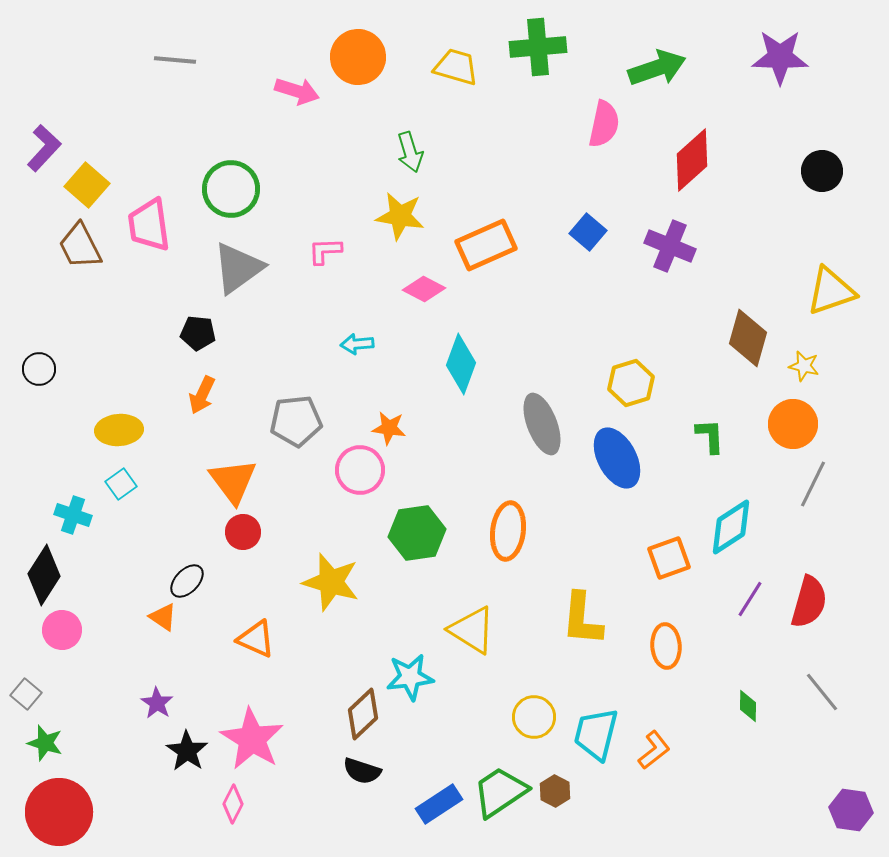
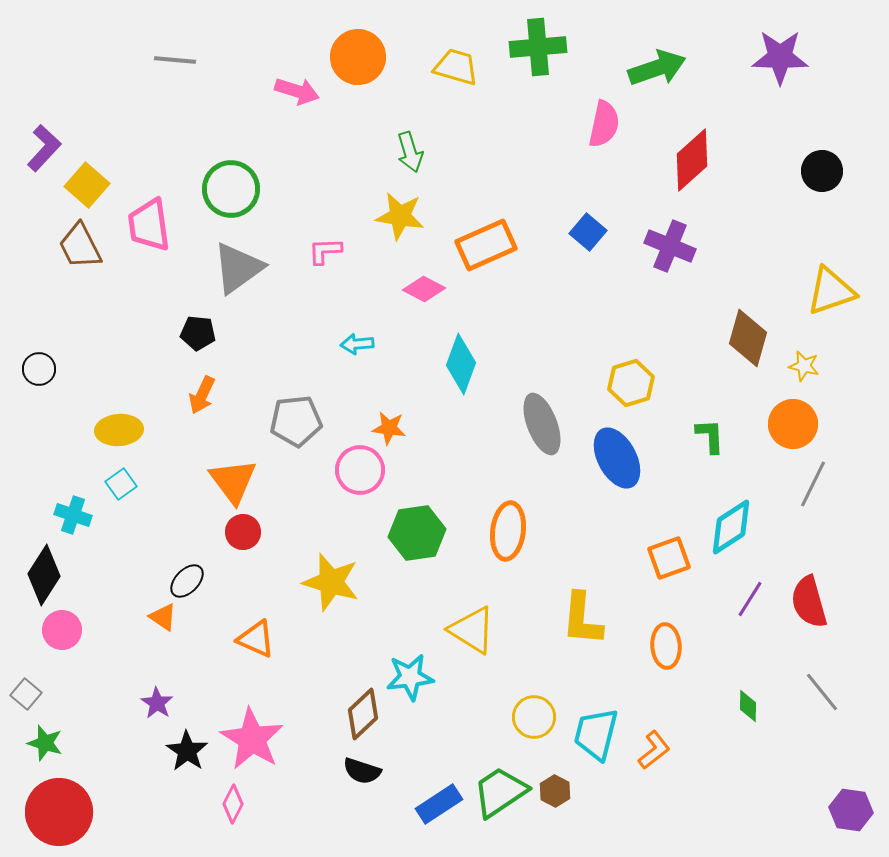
red semicircle at (809, 602): rotated 148 degrees clockwise
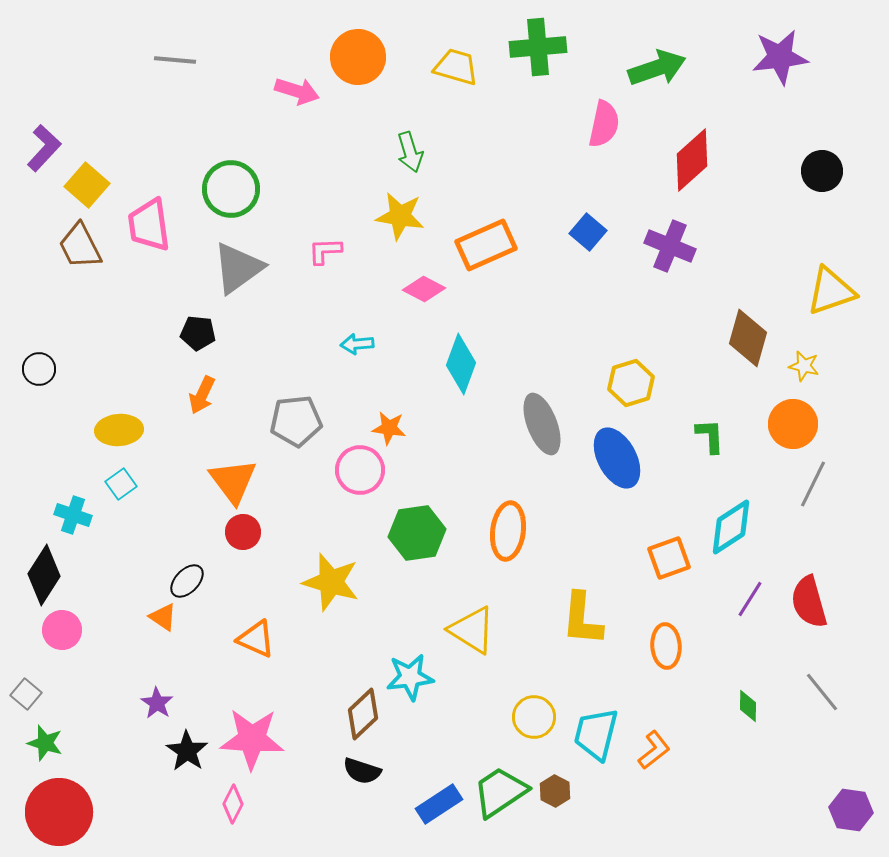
purple star at (780, 57): rotated 8 degrees counterclockwise
pink star at (252, 739): rotated 28 degrees counterclockwise
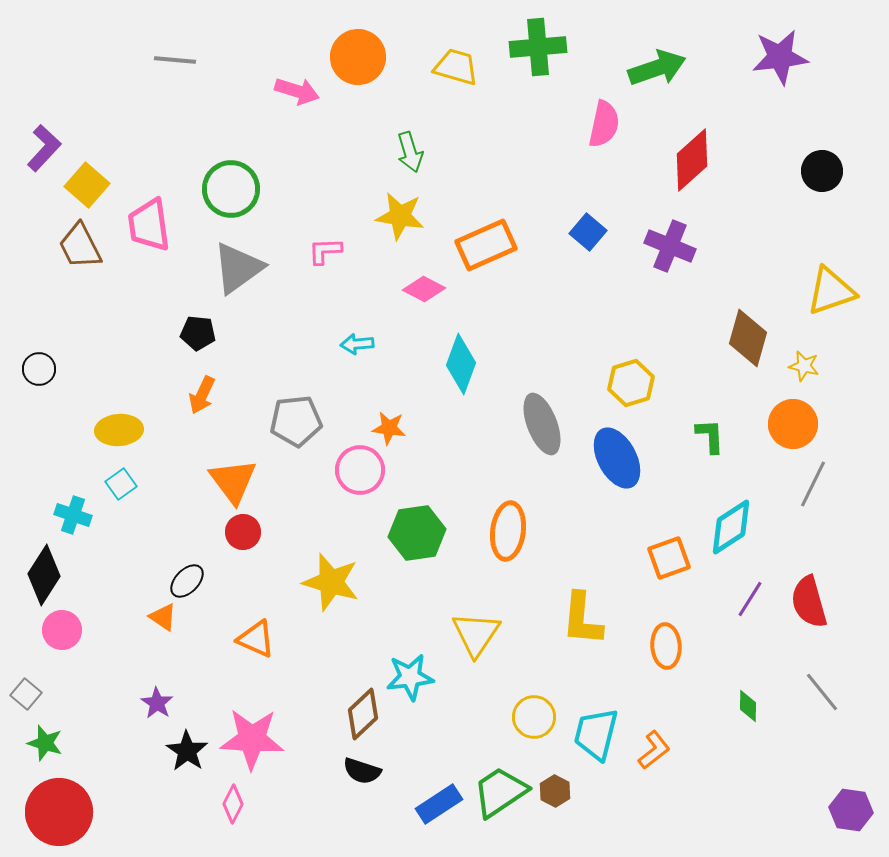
yellow triangle at (472, 630): moved 4 px right, 4 px down; rotated 32 degrees clockwise
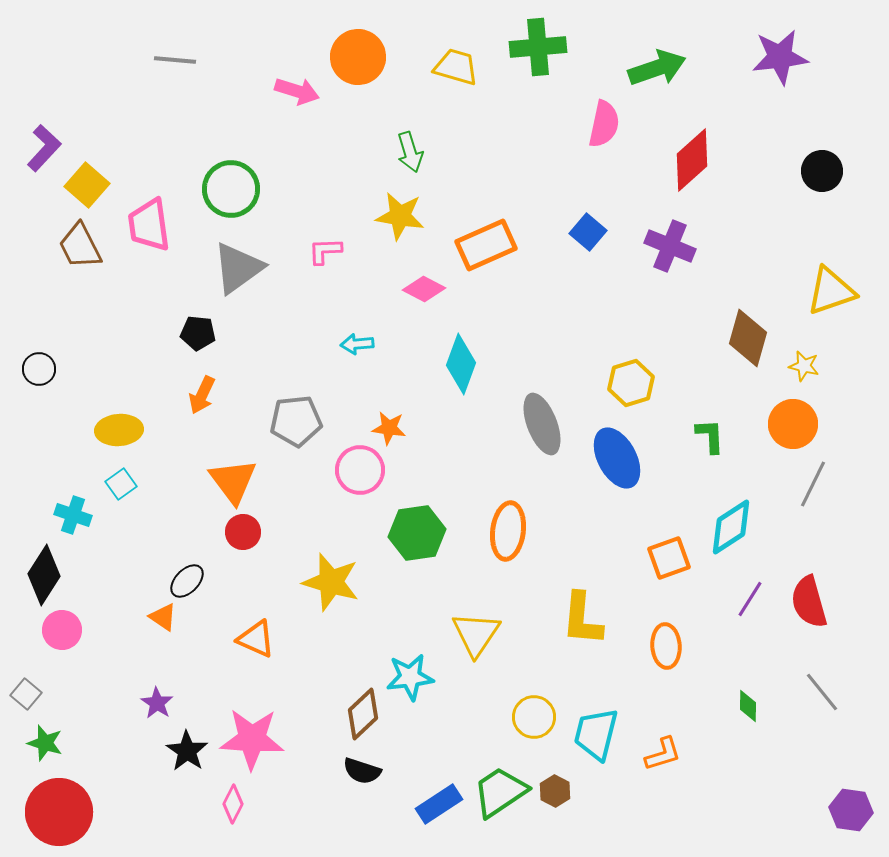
orange L-shape at (654, 750): moved 9 px right, 4 px down; rotated 21 degrees clockwise
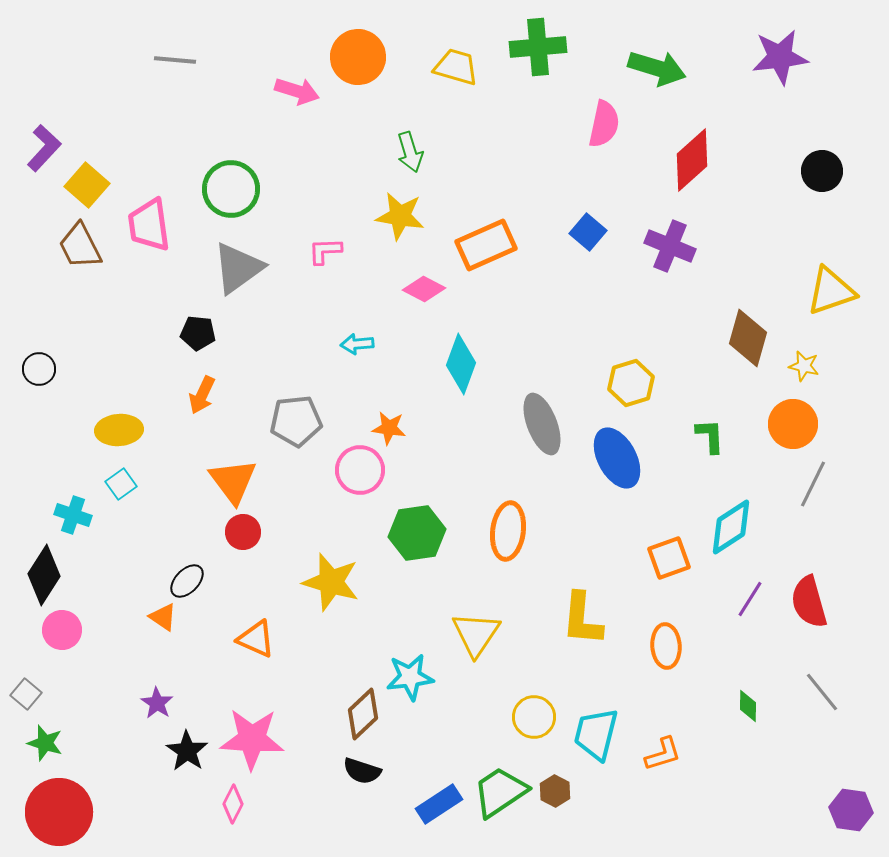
green arrow at (657, 68): rotated 36 degrees clockwise
